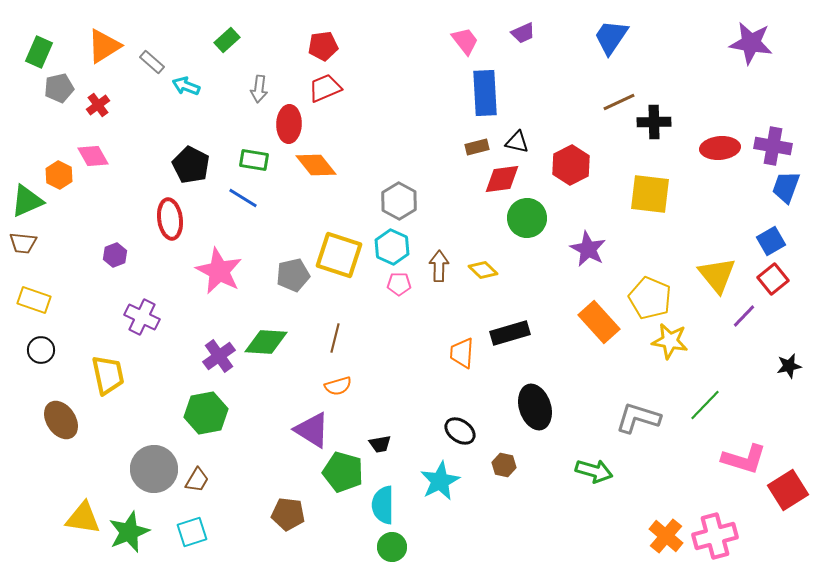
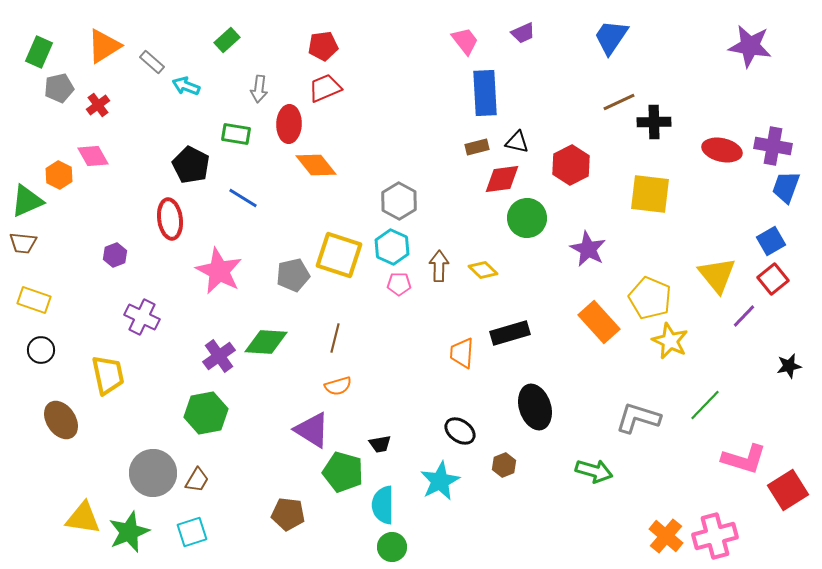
purple star at (751, 43): moved 1 px left, 3 px down
red ellipse at (720, 148): moved 2 px right, 2 px down; rotated 18 degrees clockwise
green rectangle at (254, 160): moved 18 px left, 26 px up
yellow star at (670, 341): rotated 15 degrees clockwise
brown hexagon at (504, 465): rotated 25 degrees clockwise
gray circle at (154, 469): moved 1 px left, 4 px down
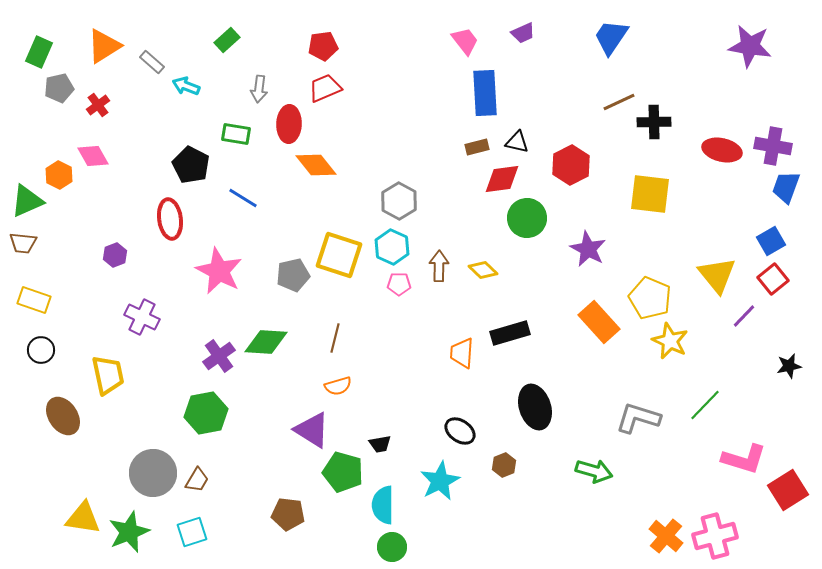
brown ellipse at (61, 420): moved 2 px right, 4 px up
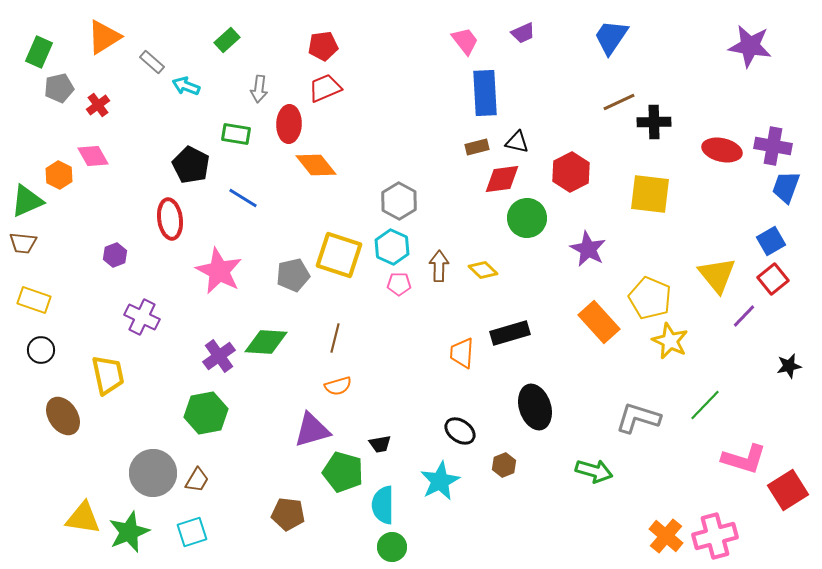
orange triangle at (104, 46): moved 9 px up
red hexagon at (571, 165): moved 7 px down
purple triangle at (312, 430): rotated 48 degrees counterclockwise
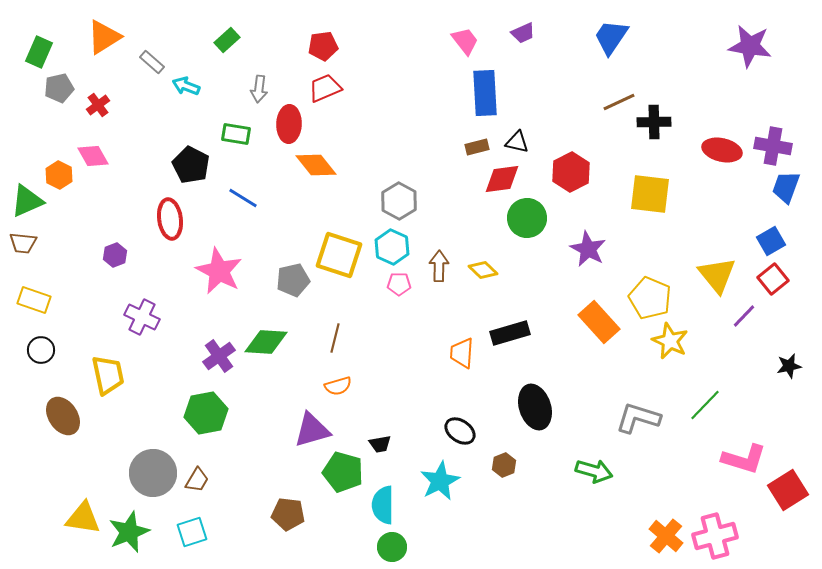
gray pentagon at (293, 275): moved 5 px down
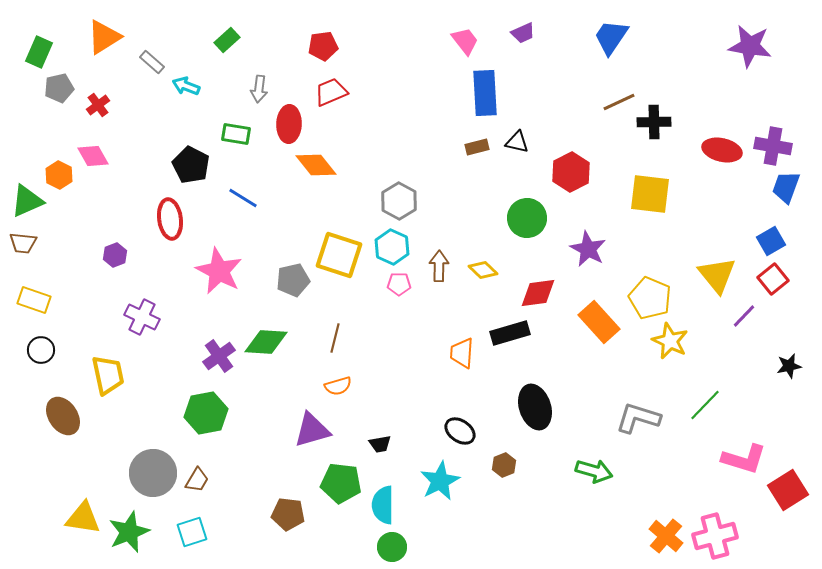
red trapezoid at (325, 88): moved 6 px right, 4 px down
red diamond at (502, 179): moved 36 px right, 114 px down
green pentagon at (343, 472): moved 2 px left, 11 px down; rotated 9 degrees counterclockwise
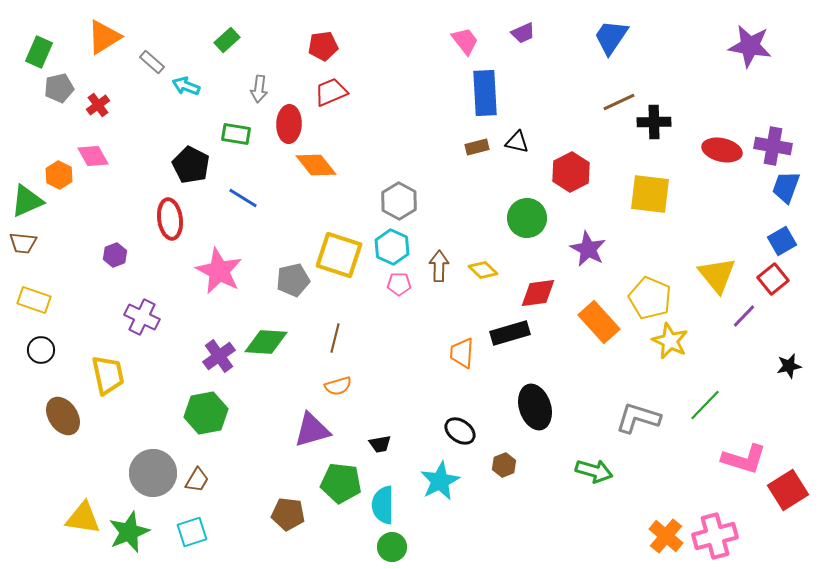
blue square at (771, 241): moved 11 px right
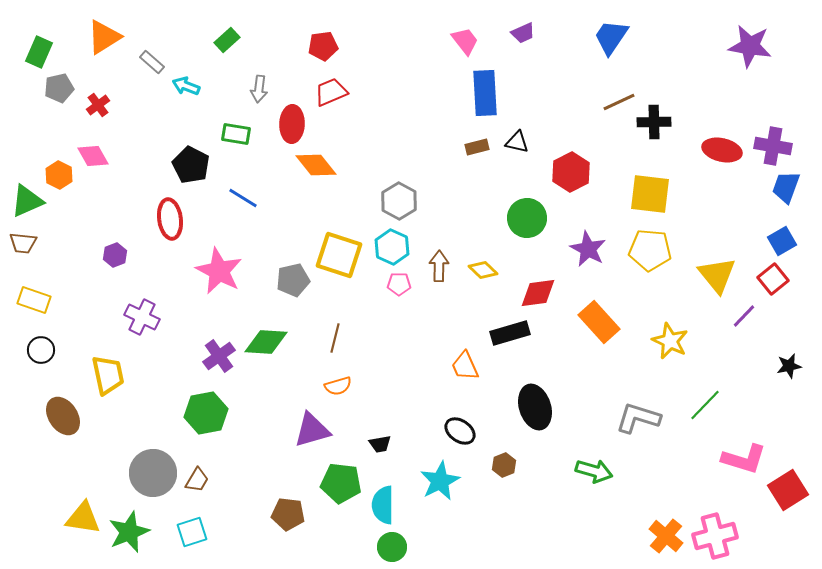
red ellipse at (289, 124): moved 3 px right
yellow pentagon at (650, 298): moved 48 px up; rotated 18 degrees counterclockwise
orange trapezoid at (462, 353): moved 3 px right, 13 px down; rotated 28 degrees counterclockwise
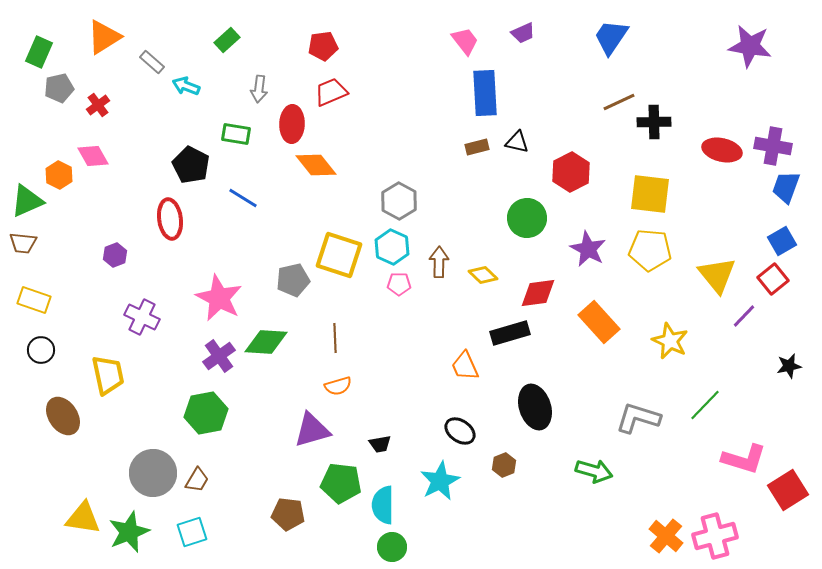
brown arrow at (439, 266): moved 4 px up
yellow diamond at (483, 270): moved 5 px down
pink star at (219, 271): moved 27 px down
brown line at (335, 338): rotated 16 degrees counterclockwise
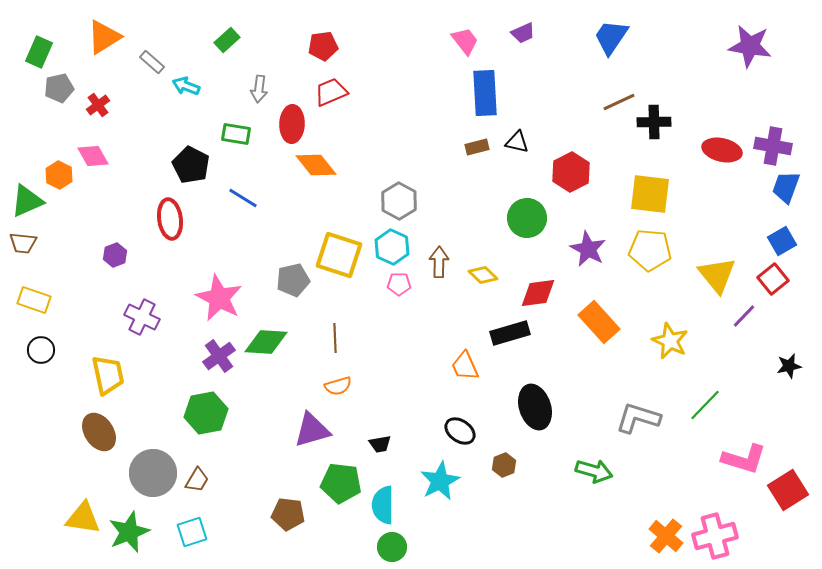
brown ellipse at (63, 416): moved 36 px right, 16 px down
